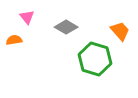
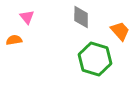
gray diamond: moved 15 px right, 10 px up; rotated 60 degrees clockwise
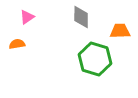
pink triangle: rotated 35 degrees clockwise
orange trapezoid: rotated 50 degrees counterclockwise
orange semicircle: moved 3 px right, 4 px down
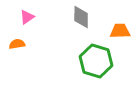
green hexagon: moved 1 px right, 2 px down
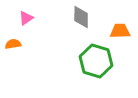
pink triangle: moved 1 px left, 1 px down
orange semicircle: moved 4 px left
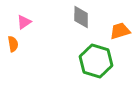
pink triangle: moved 2 px left, 4 px down
orange trapezoid: rotated 15 degrees counterclockwise
orange semicircle: rotated 91 degrees clockwise
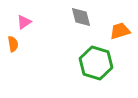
gray diamond: rotated 15 degrees counterclockwise
green hexagon: moved 2 px down
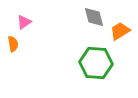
gray diamond: moved 13 px right
orange trapezoid: rotated 15 degrees counterclockwise
green hexagon: rotated 12 degrees counterclockwise
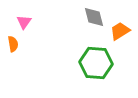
pink triangle: rotated 21 degrees counterclockwise
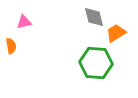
pink triangle: rotated 42 degrees clockwise
orange trapezoid: moved 4 px left, 2 px down
orange semicircle: moved 2 px left, 2 px down
